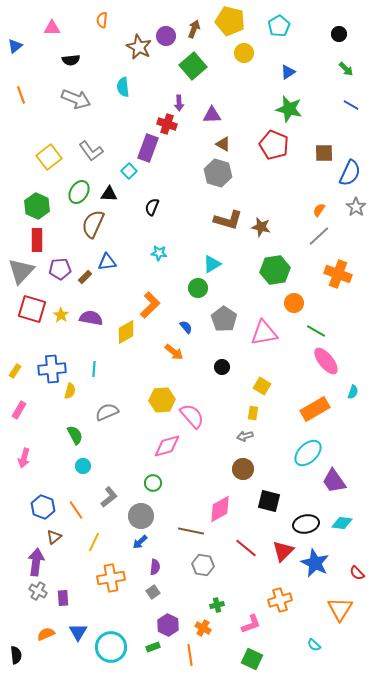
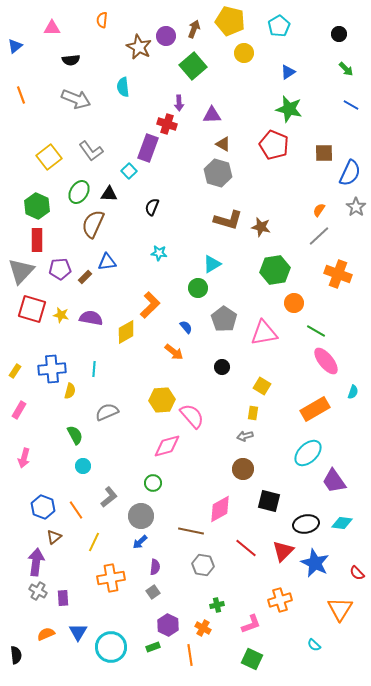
yellow star at (61, 315): rotated 21 degrees counterclockwise
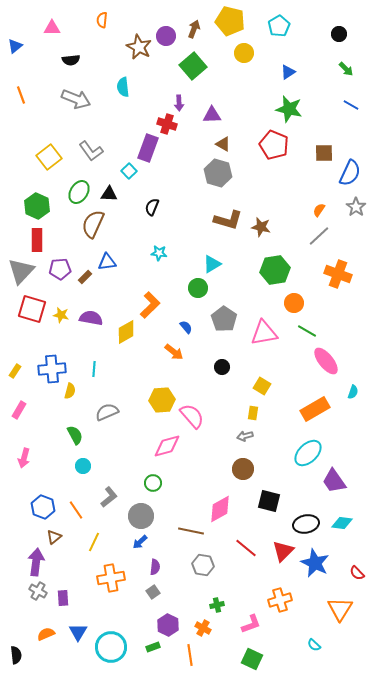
green line at (316, 331): moved 9 px left
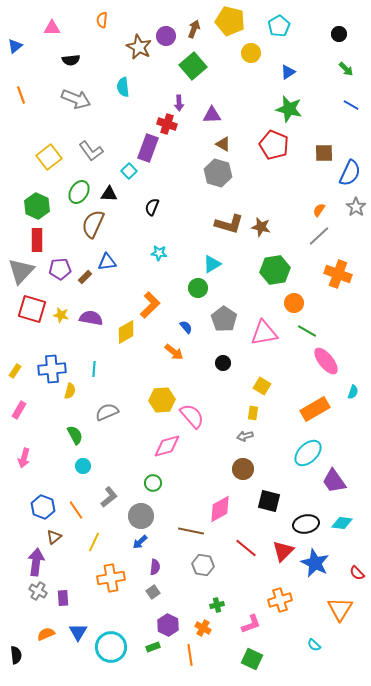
yellow circle at (244, 53): moved 7 px right
brown L-shape at (228, 220): moved 1 px right, 4 px down
black circle at (222, 367): moved 1 px right, 4 px up
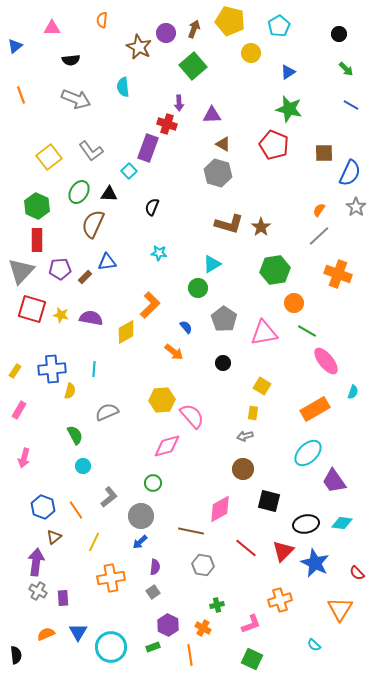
purple circle at (166, 36): moved 3 px up
brown star at (261, 227): rotated 24 degrees clockwise
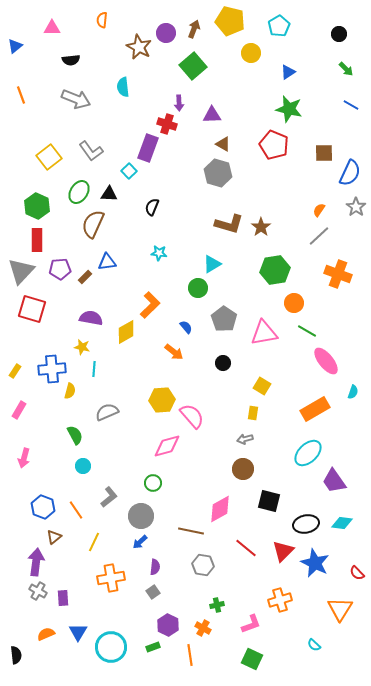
yellow star at (61, 315): moved 21 px right, 32 px down
gray arrow at (245, 436): moved 3 px down
